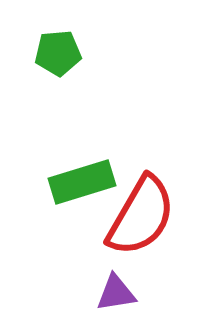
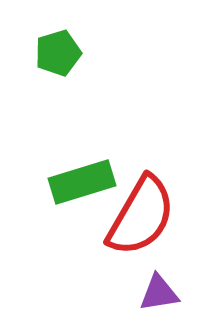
green pentagon: rotated 12 degrees counterclockwise
purple triangle: moved 43 px right
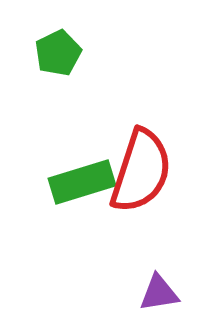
green pentagon: rotated 9 degrees counterclockwise
red semicircle: moved 45 px up; rotated 12 degrees counterclockwise
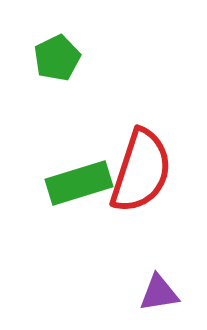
green pentagon: moved 1 px left, 5 px down
green rectangle: moved 3 px left, 1 px down
